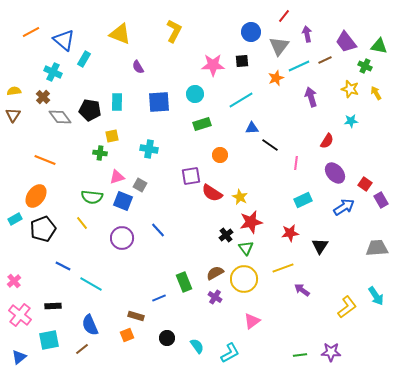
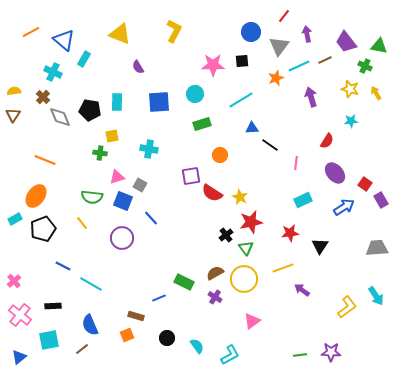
gray diamond at (60, 117): rotated 15 degrees clockwise
blue line at (158, 230): moved 7 px left, 12 px up
green rectangle at (184, 282): rotated 42 degrees counterclockwise
cyan L-shape at (230, 353): moved 2 px down
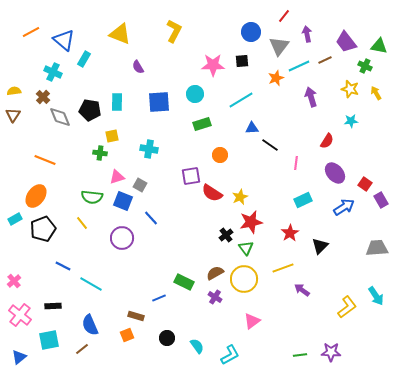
yellow star at (240, 197): rotated 21 degrees clockwise
red star at (290, 233): rotated 24 degrees counterclockwise
black triangle at (320, 246): rotated 12 degrees clockwise
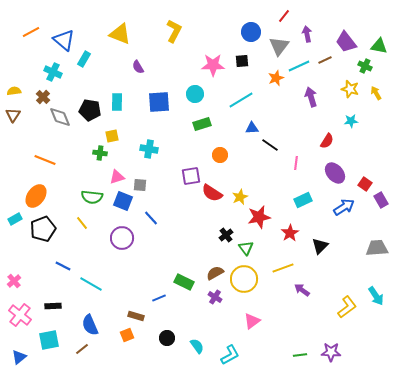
gray square at (140, 185): rotated 24 degrees counterclockwise
red star at (251, 222): moved 8 px right, 5 px up
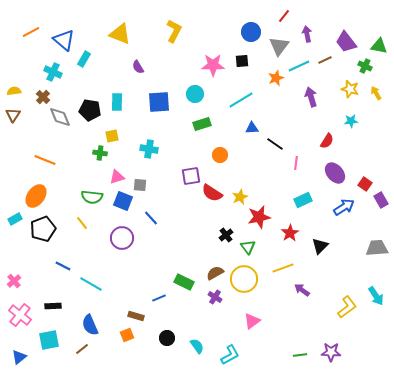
black line at (270, 145): moved 5 px right, 1 px up
green triangle at (246, 248): moved 2 px right, 1 px up
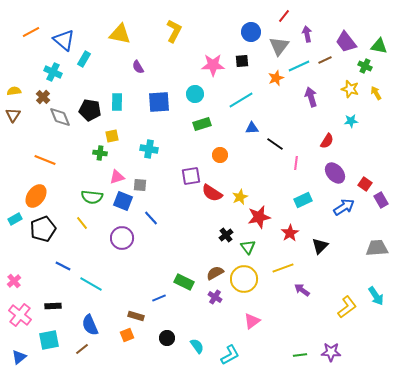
yellow triangle at (120, 34): rotated 10 degrees counterclockwise
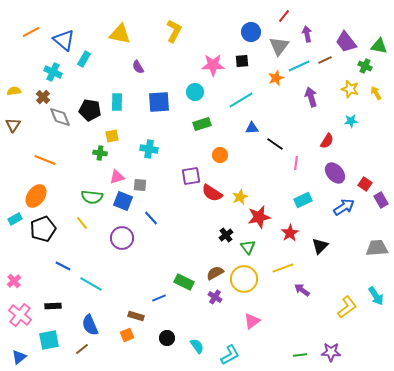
cyan circle at (195, 94): moved 2 px up
brown triangle at (13, 115): moved 10 px down
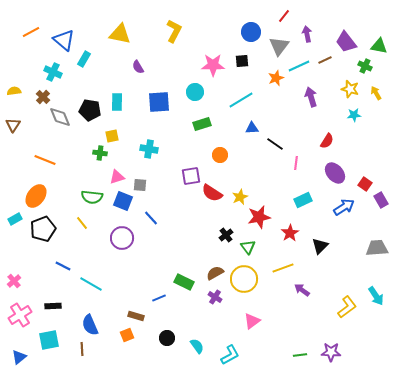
cyan star at (351, 121): moved 3 px right, 6 px up
pink cross at (20, 315): rotated 20 degrees clockwise
brown line at (82, 349): rotated 56 degrees counterclockwise
